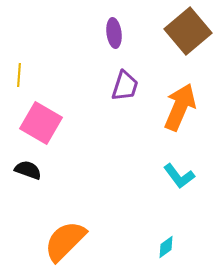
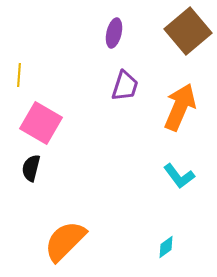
purple ellipse: rotated 20 degrees clockwise
black semicircle: moved 3 px right, 2 px up; rotated 96 degrees counterclockwise
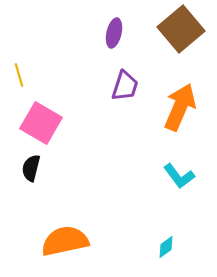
brown square: moved 7 px left, 2 px up
yellow line: rotated 20 degrees counterclockwise
orange semicircle: rotated 33 degrees clockwise
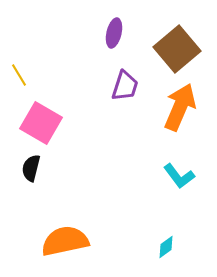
brown square: moved 4 px left, 20 px down
yellow line: rotated 15 degrees counterclockwise
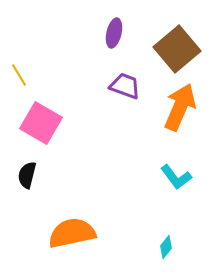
purple trapezoid: rotated 88 degrees counterclockwise
black semicircle: moved 4 px left, 7 px down
cyan L-shape: moved 3 px left, 1 px down
orange semicircle: moved 7 px right, 8 px up
cyan diamond: rotated 15 degrees counterclockwise
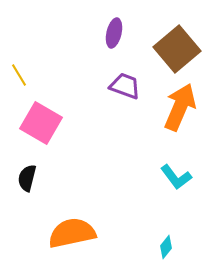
black semicircle: moved 3 px down
